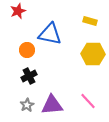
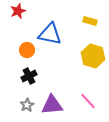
yellow hexagon: moved 2 px down; rotated 15 degrees clockwise
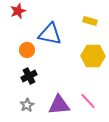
yellow hexagon: rotated 15 degrees counterclockwise
purple triangle: moved 7 px right
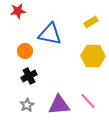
red star: rotated 14 degrees clockwise
yellow rectangle: moved 1 px right, 1 px down; rotated 48 degrees counterclockwise
orange circle: moved 2 px left, 1 px down
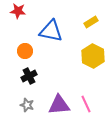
red star: rotated 14 degrees clockwise
blue triangle: moved 1 px right, 3 px up
yellow hexagon: rotated 25 degrees clockwise
pink line: moved 2 px left, 3 px down; rotated 18 degrees clockwise
gray star: rotated 24 degrees counterclockwise
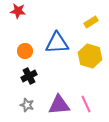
blue triangle: moved 6 px right, 12 px down; rotated 15 degrees counterclockwise
yellow hexagon: moved 3 px left; rotated 10 degrees counterclockwise
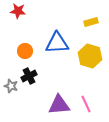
yellow rectangle: rotated 16 degrees clockwise
gray star: moved 16 px left, 19 px up
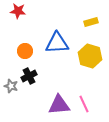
pink line: moved 2 px left
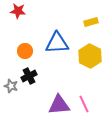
yellow hexagon: rotated 10 degrees clockwise
